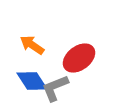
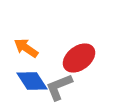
orange arrow: moved 6 px left, 3 px down
gray L-shape: moved 4 px right, 1 px up
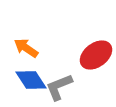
red ellipse: moved 17 px right, 3 px up
blue diamond: moved 1 px left, 1 px up
